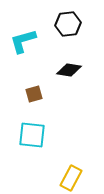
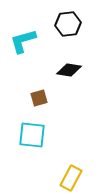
brown square: moved 5 px right, 4 px down
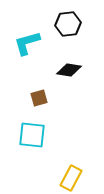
cyan L-shape: moved 4 px right, 2 px down
